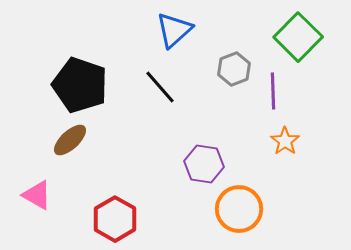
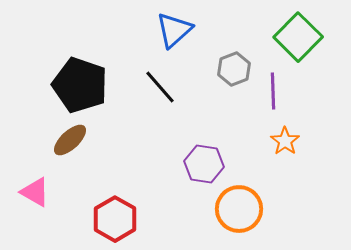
pink triangle: moved 2 px left, 3 px up
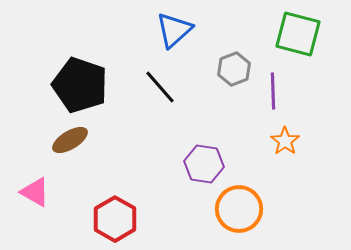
green square: moved 3 px up; rotated 30 degrees counterclockwise
brown ellipse: rotated 12 degrees clockwise
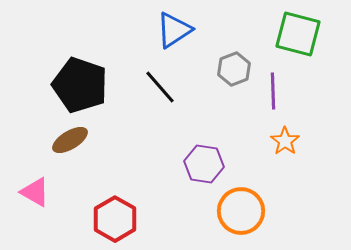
blue triangle: rotated 9 degrees clockwise
orange circle: moved 2 px right, 2 px down
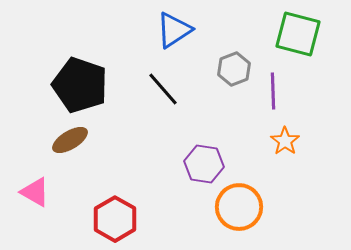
black line: moved 3 px right, 2 px down
orange circle: moved 2 px left, 4 px up
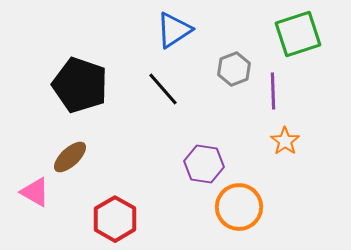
green square: rotated 33 degrees counterclockwise
brown ellipse: moved 17 px down; rotated 12 degrees counterclockwise
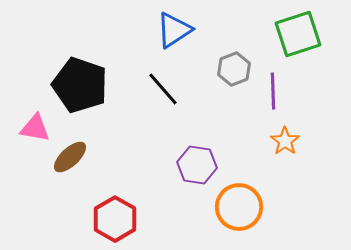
purple hexagon: moved 7 px left, 1 px down
pink triangle: moved 64 px up; rotated 20 degrees counterclockwise
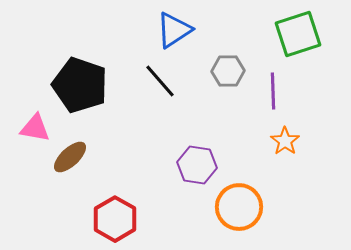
gray hexagon: moved 6 px left, 2 px down; rotated 20 degrees clockwise
black line: moved 3 px left, 8 px up
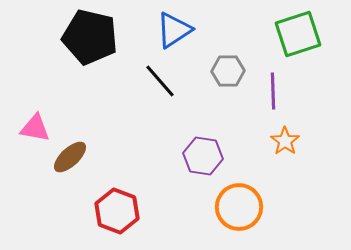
black pentagon: moved 10 px right, 48 px up; rotated 6 degrees counterclockwise
purple hexagon: moved 6 px right, 9 px up
red hexagon: moved 2 px right, 8 px up; rotated 9 degrees counterclockwise
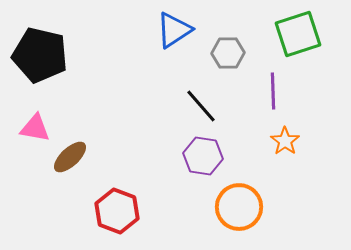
black pentagon: moved 50 px left, 18 px down
gray hexagon: moved 18 px up
black line: moved 41 px right, 25 px down
